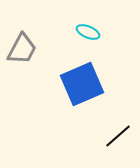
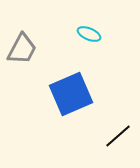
cyan ellipse: moved 1 px right, 2 px down
blue square: moved 11 px left, 10 px down
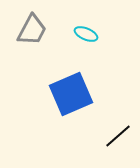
cyan ellipse: moved 3 px left
gray trapezoid: moved 10 px right, 19 px up
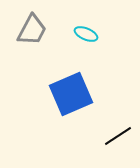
black line: rotated 8 degrees clockwise
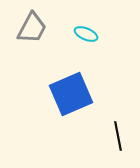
gray trapezoid: moved 2 px up
black line: rotated 68 degrees counterclockwise
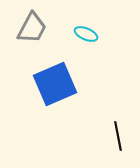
blue square: moved 16 px left, 10 px up
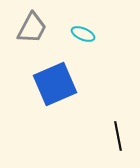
cyan ellipse: moved 3 px left
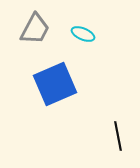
gray trapezoid: moved 3 px right, 1 px down
